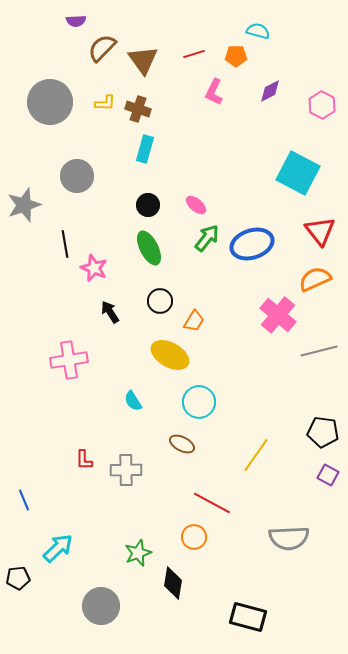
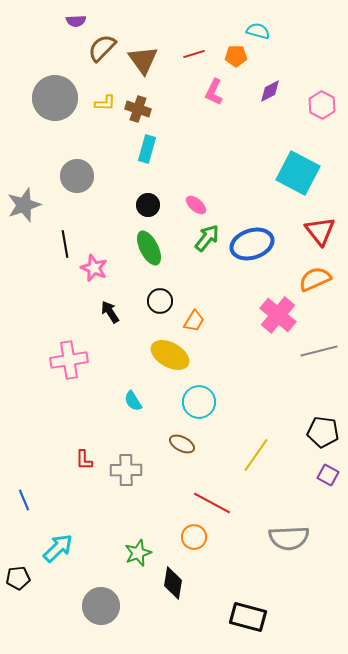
gray circle at (50, 102): moved 5 px right, 4 px up
cyan rectangle at (145, 149): moved 2 px right
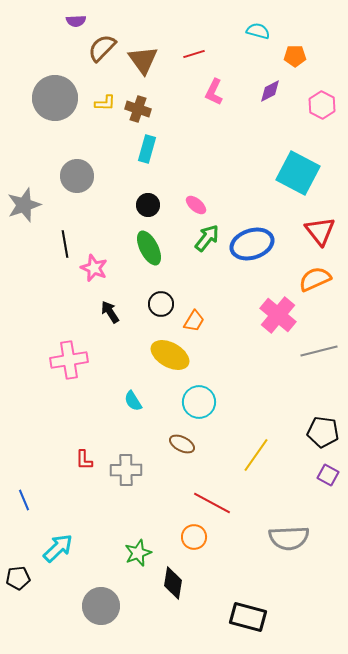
orange pentagon at (236, 56): moved 59 px right
black circle at (160, 301): moved 1 px right, 3 px down
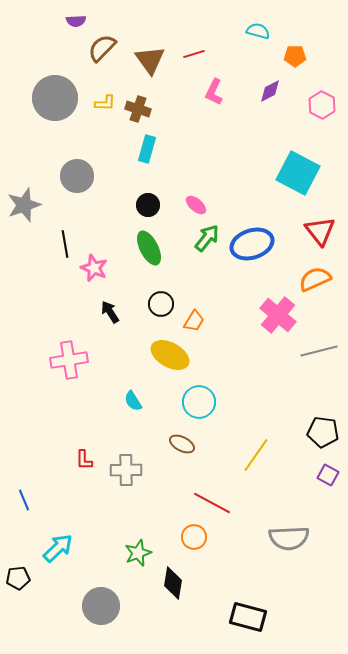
brown triangle at (143, 60): moved 7 px right
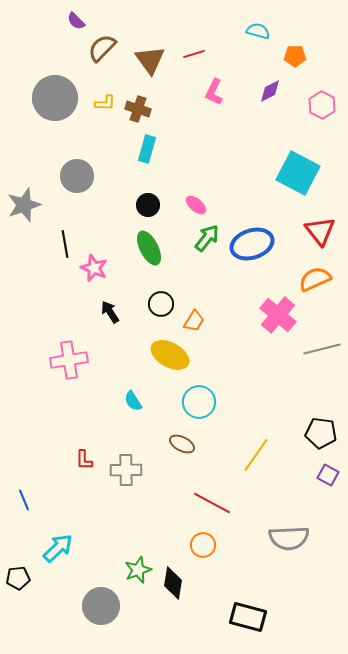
purple semicircle at (76, 21): rotated 48 degrees clockwise
gray line at (319, 351): moved 3 px right, 2 px up
black pentagon at (323, 432): moved 2 px left, 1 px down
orange circle at (194, 537): moved 9 px right, 8 px down
green star at (138, 553): moved 17 px down
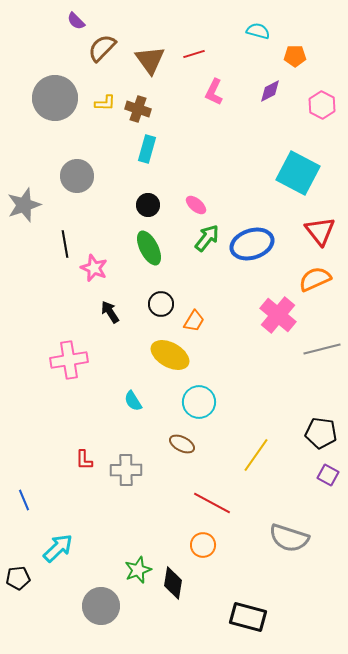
gray semicircle at (289, 538): rotated 21 degrees clockwise
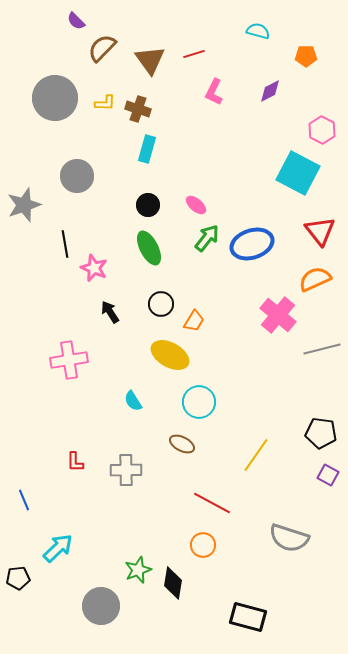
orange pentagon at (295, 56): moved 11 px right
pink hexagon at (322, 105): moved 25 px down
red L-shape at (84, 460): moved 9 px left, 2 px down
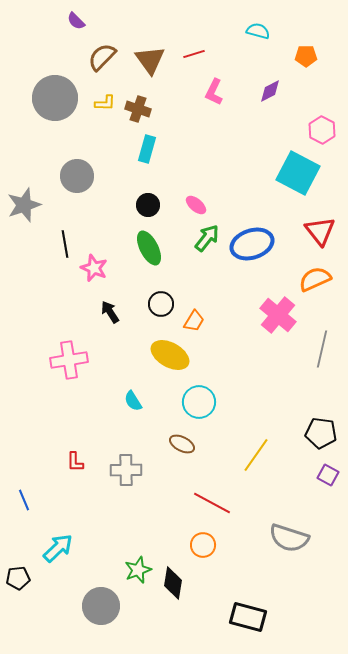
brown semicircle at (102, 48): moved 9 px down
gray line at (322, 349): rotated 63 degrees counterclockwise
